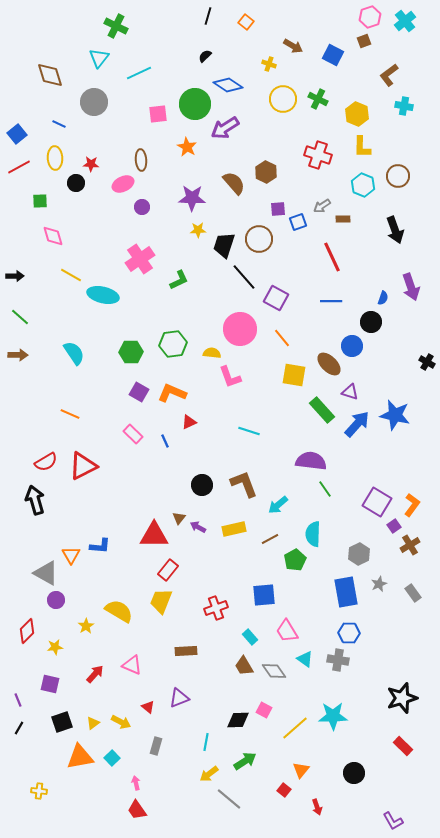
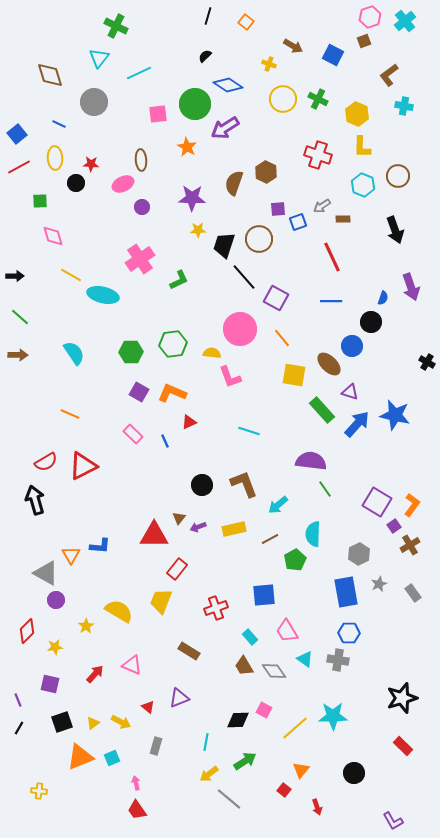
brown semicircle at (234, 183): rotated 120 degrees counterclockwise
purple arrow at (198, 527): rotated 49 degrees counterclockwise
red rectangle at (168, 570): moved 9 px right, 1 px up
brown rectangle at (186, 651): moved 3 px right; rotated 35 degrees clockwise
orange triangle at (80, 757): rotated 12 degrees counterclockwise
cyan square at (112, 758): rotated 21 degrees clockwise
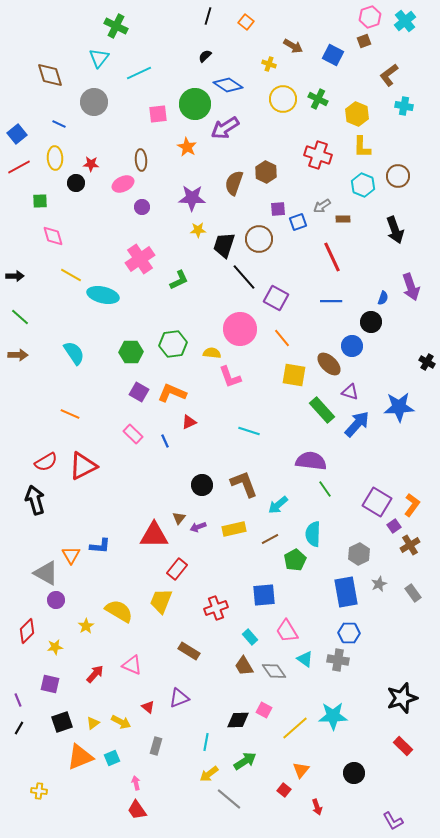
blue star at (395, 415): moved 4 px right, 8 px up; rotated 16 degrees counterclockwise
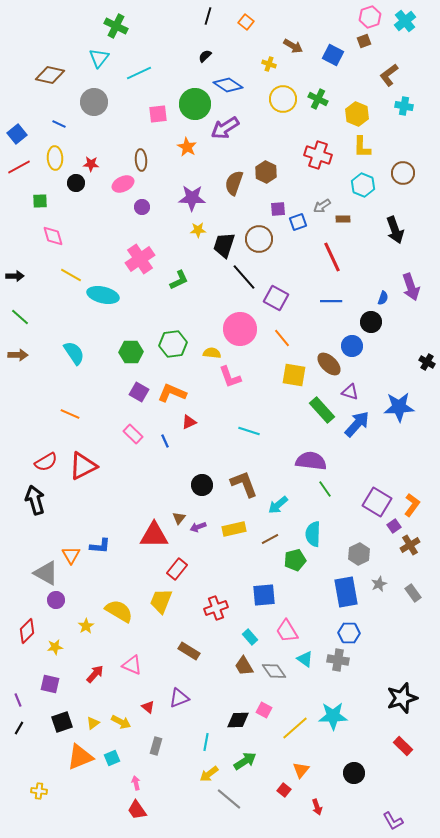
brown diamond at (50, 75): rotated 60 degrees counterclockwise
brown circle at (398, 176): moved 5 px right, 3 px up
green pentagon at (295, 560): rotated 15 degrees clockwise
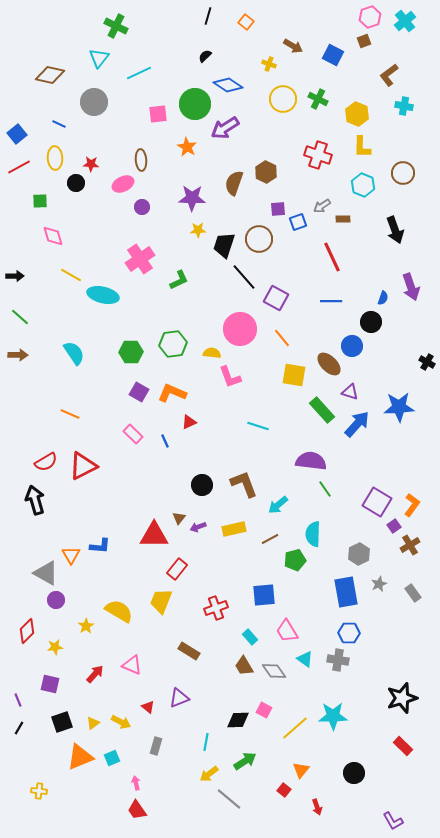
cyan line at (249, 431): moved 9 px right, 5 px up
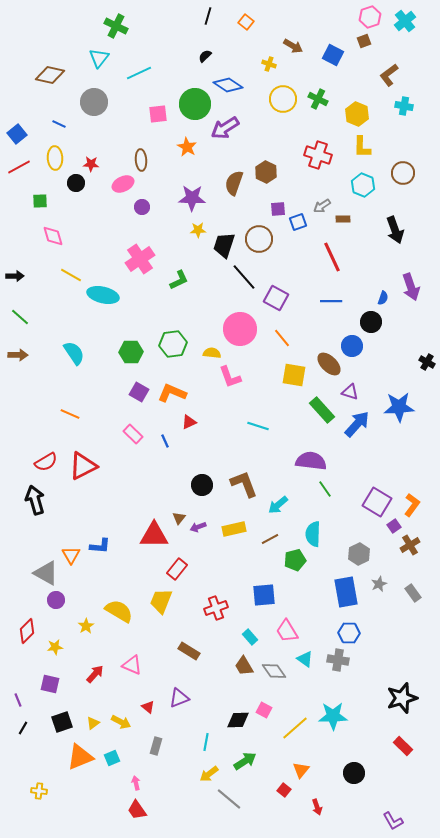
black line at (19, 728): moved 4 px right
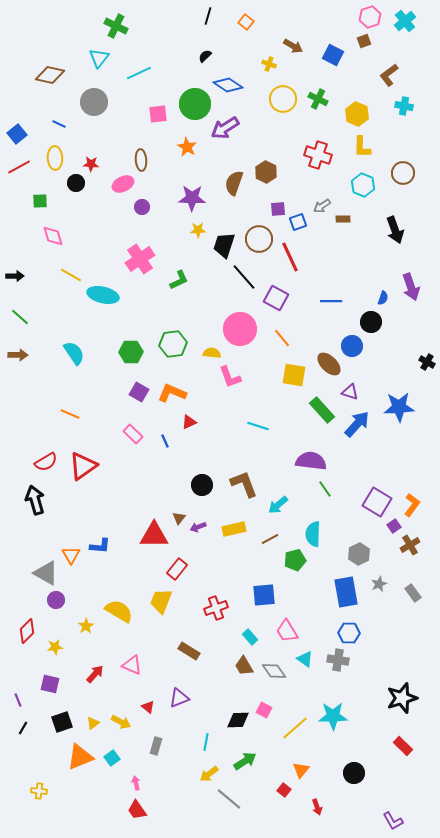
red line at (332, 257): moved 42 px left
red triangle at (83, 466): rotated 8 degrees counterclockwise
cyan square at (112, 758): rotated 14 degrees counterclockwise
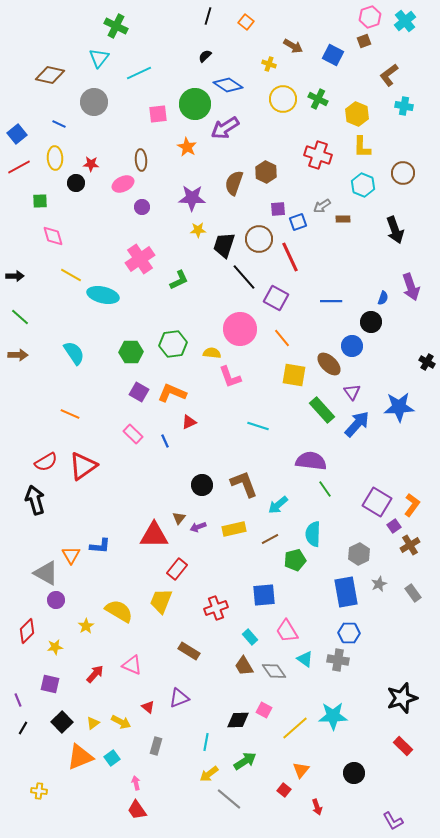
purple triangle at (350, 392): moved 2 px right; rotated 36 degrees clockwise
black square at (62, 722): rotated 25 degrees counterclockwise
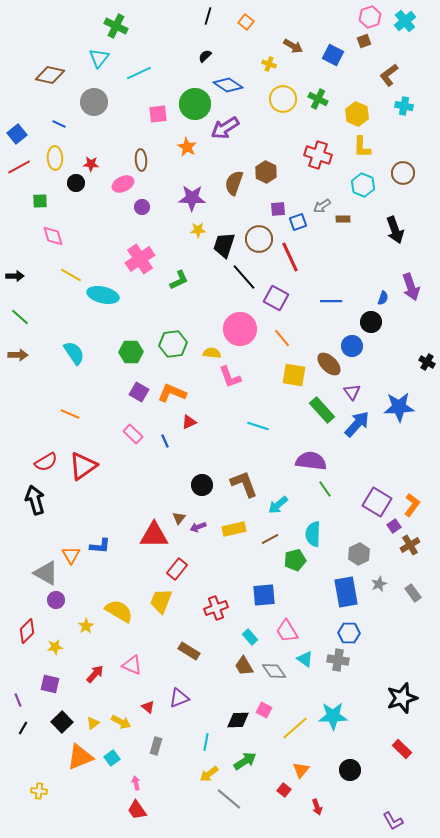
red rectangle at (403, 746): moved 1 px left, 3 px down
black circle at (354, 773): moved 4 px left, 3 px up
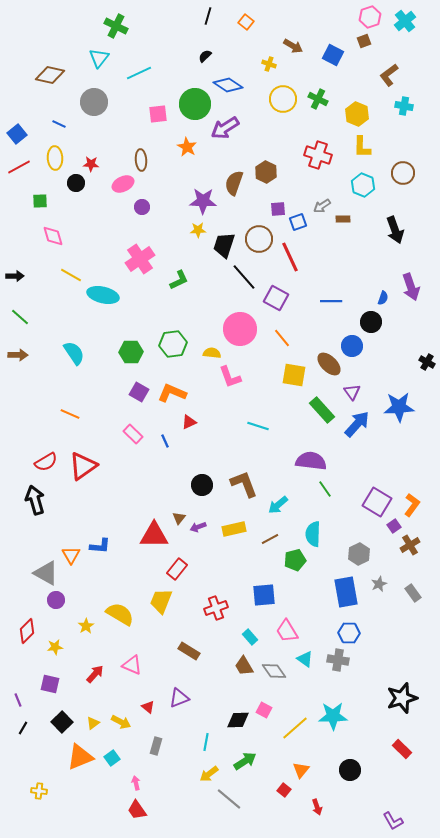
purple star at (192, 198): moved 11 px right, 3 px down
yellow semicircle at (119, 611): moved 1 px right, 3 px down
